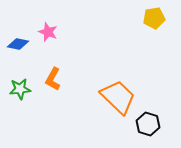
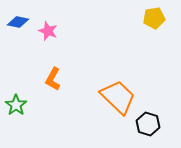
pink star: moved 1 px up
blue diamond: moved 22 px up
green star: moved 4 px left, 16 px down; rotated 30 degrees counterclockwise
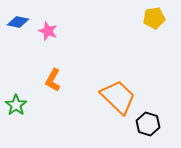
orange L-shape: moved 1 px down
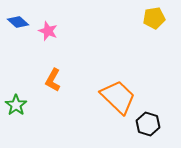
blue diamond: rotated 30 degrees clockwise
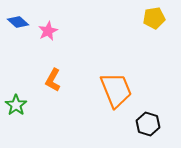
pink star: rotated 24 degrees clockwise
orange trapezoid: moved 2 px left, 7 px up; rotated 24 degrees clockwise
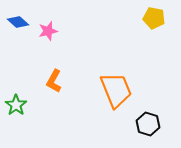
yellow pentagon: rotated 20 degrees clockwise
pink star: rotated 12 degrees clockwise
orange L-shape: moved 1 px right, 1 px down
